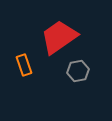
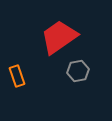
orange rectangle: moved 7 px left, 11 px down
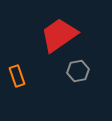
red trapezoid: moved 2 px up
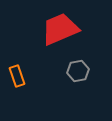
red trapezoid: moved 1 px right, 6 px up; rotated 12 degrees clockwise
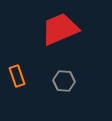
gray hexagon: moved 14 px left, 10 px down; rotated 15 degrees clockwise
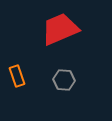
gray hexagon: moved 1 px up
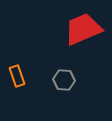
red trapezoid: moved 23 px right
